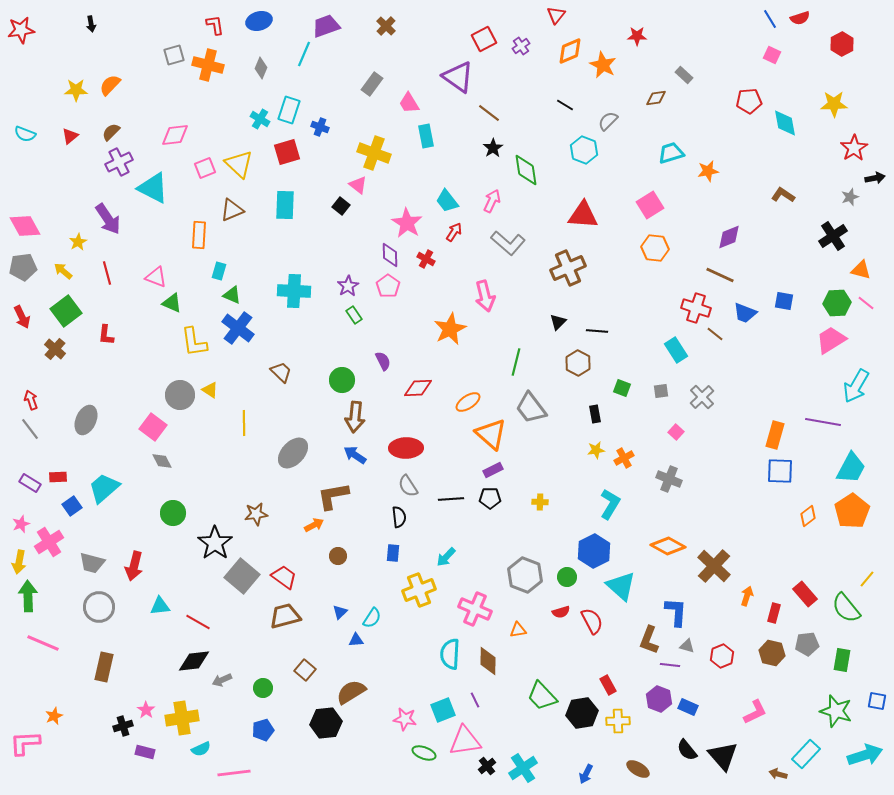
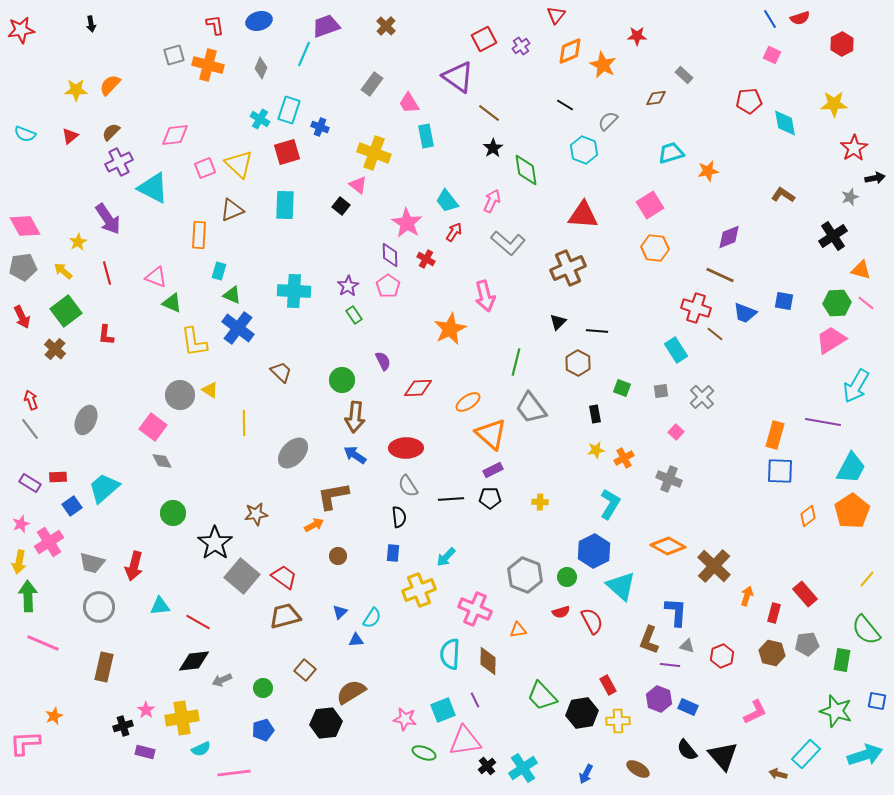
green semicircle at (846, 608): moved 20 px right, 22 px down
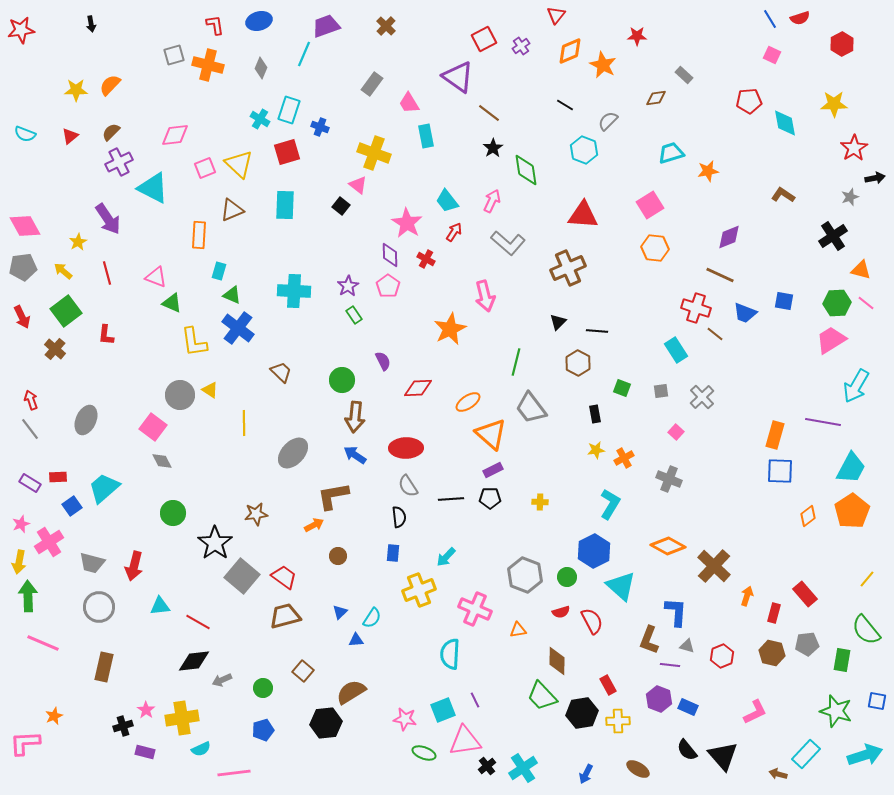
brown diamond at (488, 661): moved 69 px right
brown square at (305, 670): moved 2 px left, 1 px down
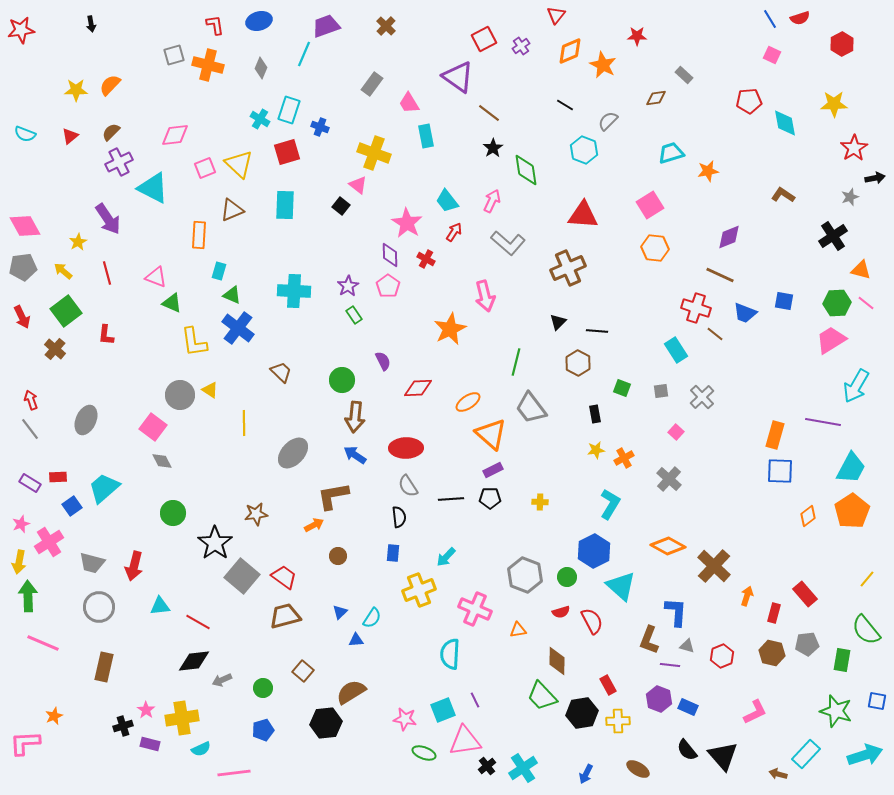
gray cross at (669, 479): rotated 20 degrees clockwise
purple rectangle at (145, 752): moved 5 px right, 8 px up
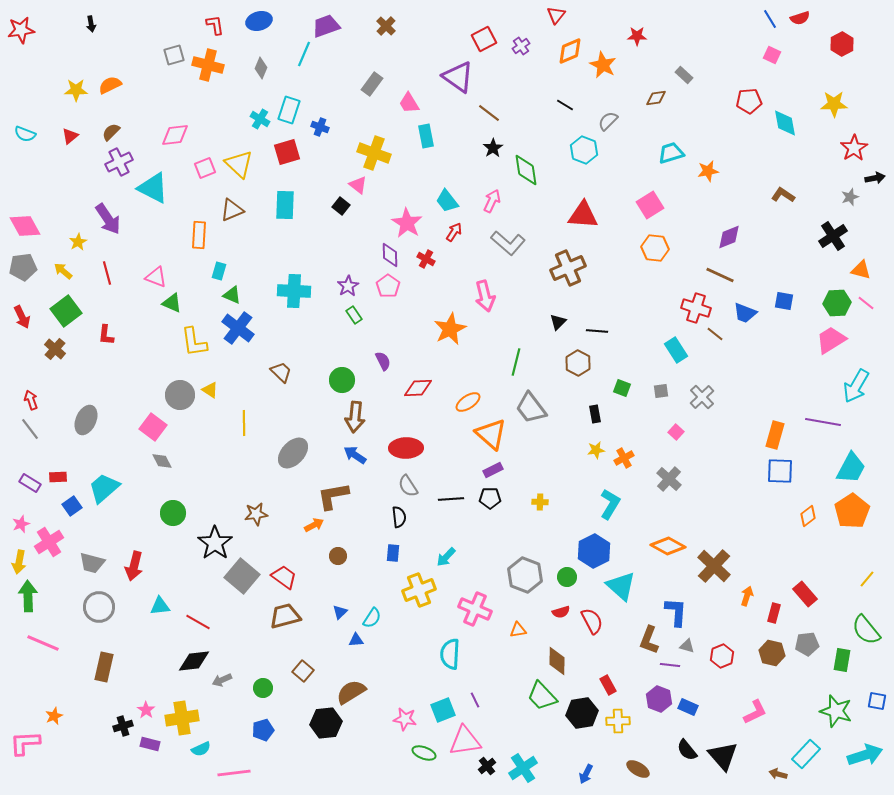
orange semicircle at (110, 85): rotated 20 degrees clockwise
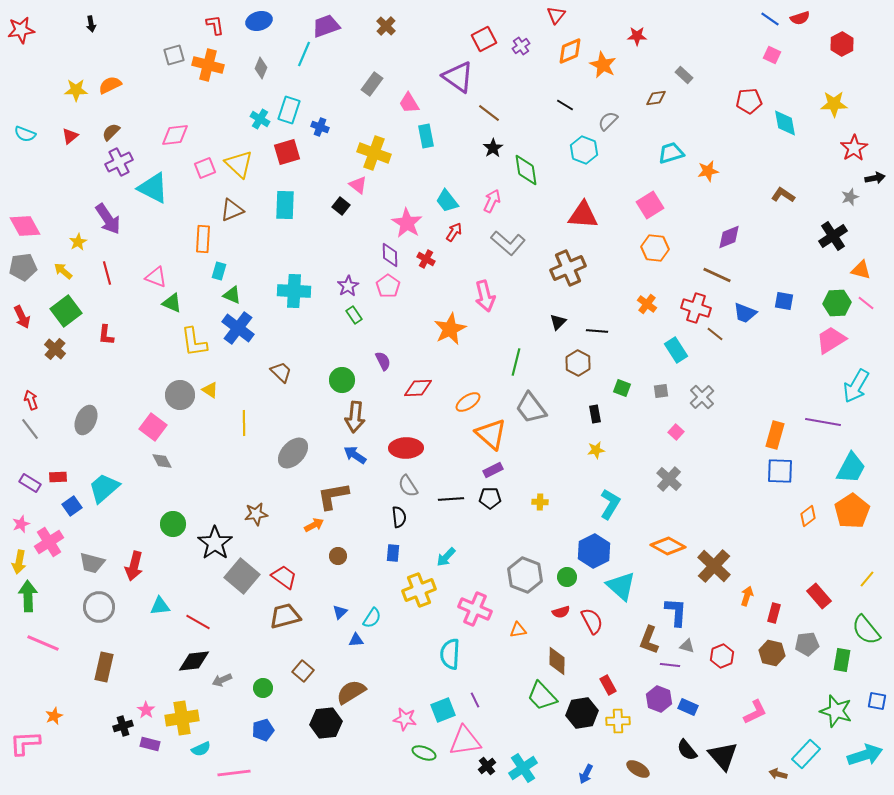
blue line at (770, 19): rotated 24 degrees counterclockwise
orange rectangle at (199, 235): moved 4 px right, 4 px down
brown line at (720, 275): moved 3 px left
orange cross at (624, 458): moved 23 px right, 154 px up; rotated 24 degrees counterclockwise
green circle at (173, 513): moved 11 px down
red rectangle at (805, 594): moved 14 px right, 2 px down
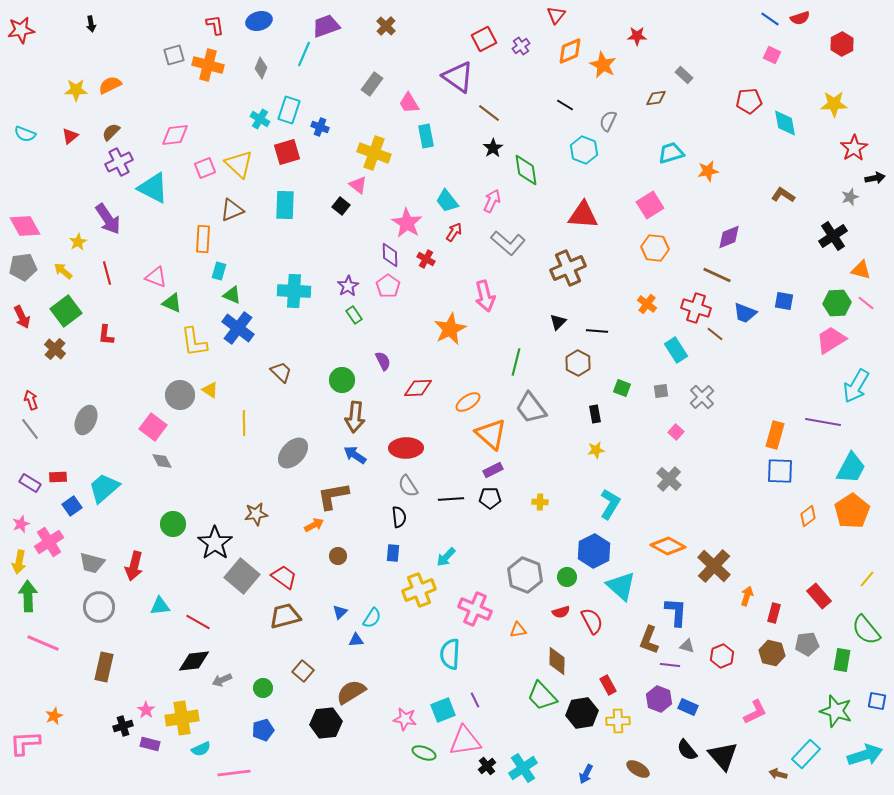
gray semicircle at (608, 121): rotated 20 degrees counterclockwise
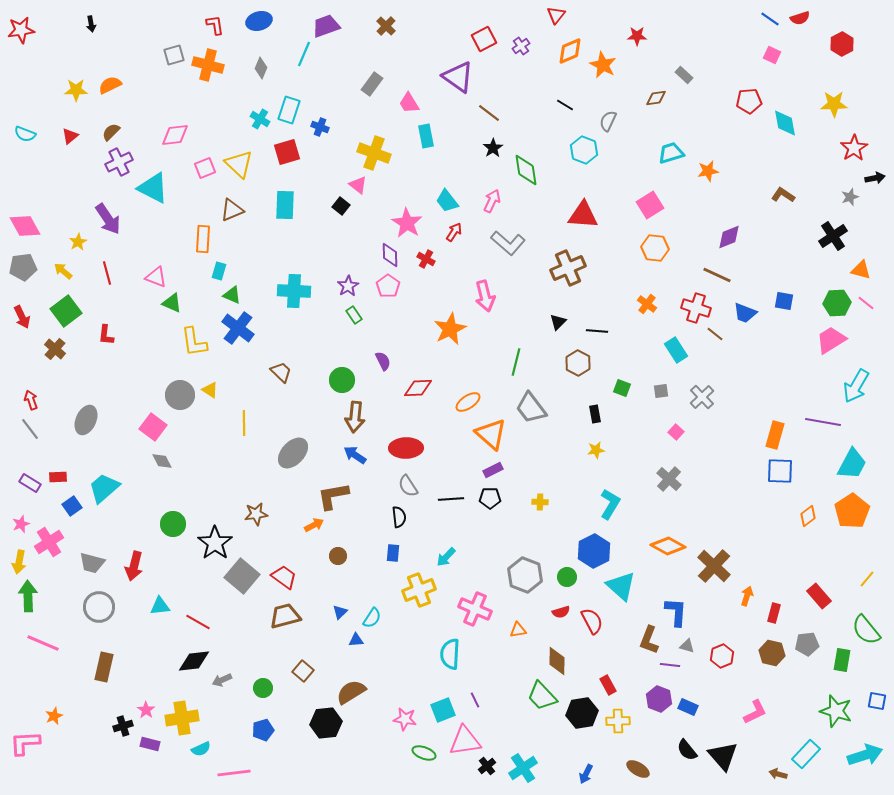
cyan trapezoid at (851, 468): moved 1 px right, 4 px up
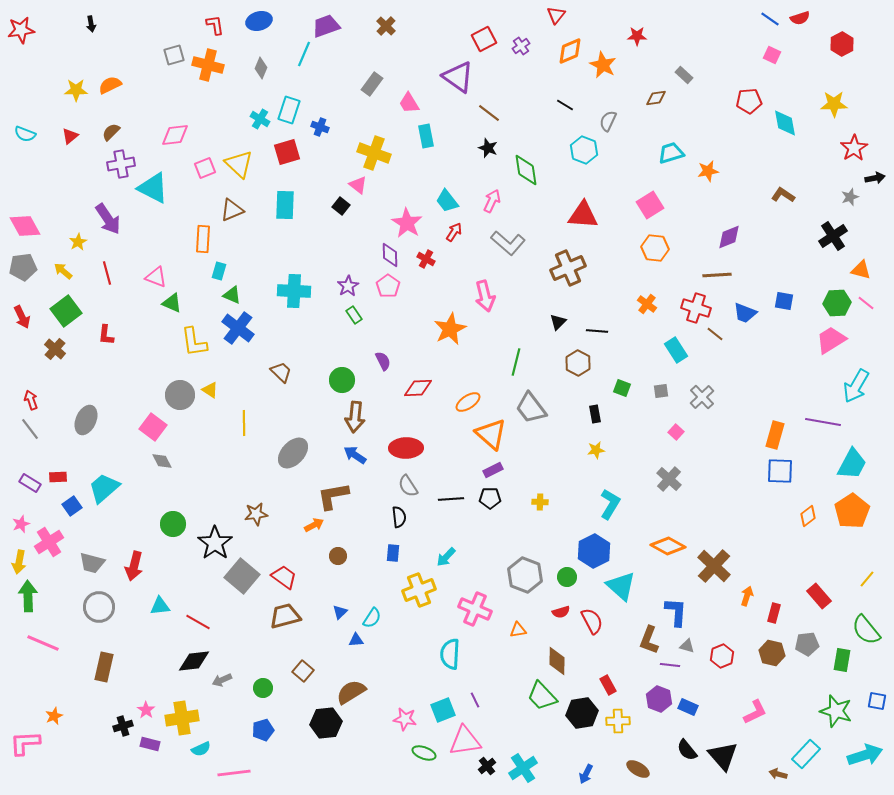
black star at (493, 148): moved 5 px left; rotated 18 degrees counterclockwise
purple cross at (119, 162): moved 2 px right, 2 px down; rotated 16 degrees clockwise
brown line at (717, 275): rotated 28 degrees counterclockwise
